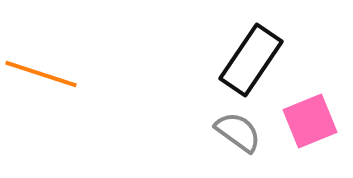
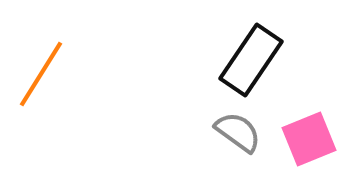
orange line: rotated 76 degrees counterclockwise
pink square: moved 1 px left, 18 px down
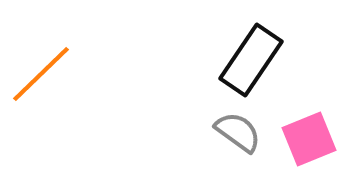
orange line: rotated 14 degrees clockwise
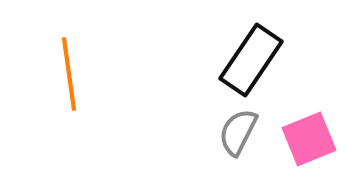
orange line: moved 28 px right; rotated 54 degrees counterclockwise
gray semicircle: rotated 99 degrees counterclockwise
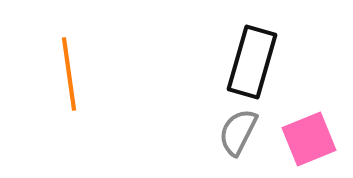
black rectangle: moved 1 px right, 2 px down; rotated 18 degrees counterclockwise
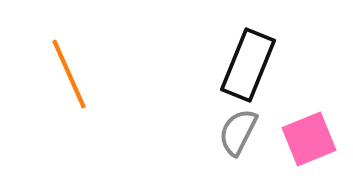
black rectangle: moved 4 px left, 3 px down; rotated 6 degrees clockwise
orange line: rotated 16 degrees counterclockwise
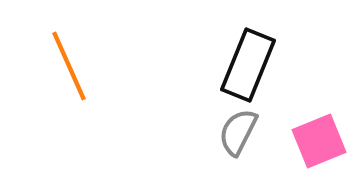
orange line: moved 8 px up
pink square: moved 10 px right, 2 px down
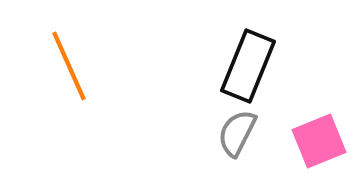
black rectangle: moved 1 px down
gray semicircle: moved 1 px left, 1 px down
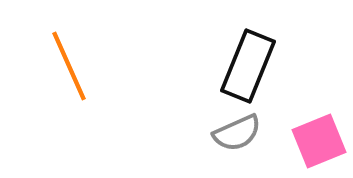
gray semicircle: rotated 141 degrees counterclockwise
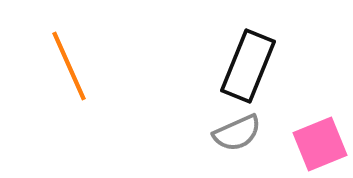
pink square: moved 1 px right, 3 px down
